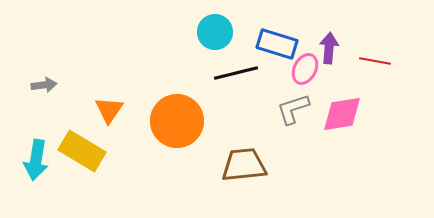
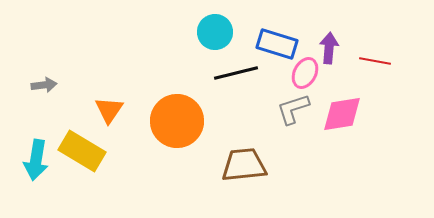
pink ellipse: moved 4 px down
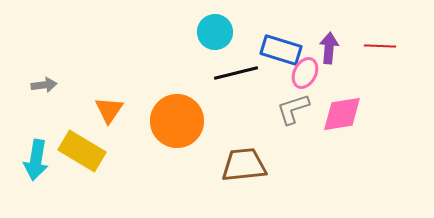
blue rectangle: moved 4 px right, 6 px down
red line: moved 5 px right, 15 px up; rotated 8 degrees counterclockwise
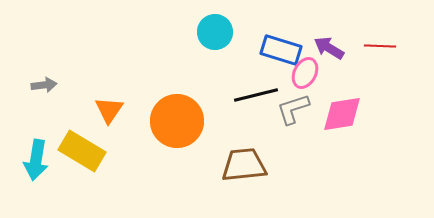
purple arrow: rotated 64 degrees counterclockwise
black line: moved 20 px right, 22 px down
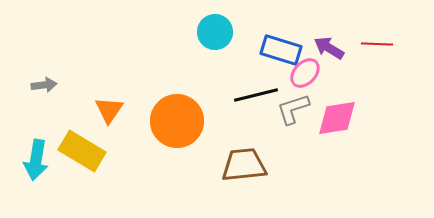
red line: moved 3 px left, 2 px up
pink ellipse: rotated 16 degrees clockwise
pink diamond: moved 5 px left, 4 px down
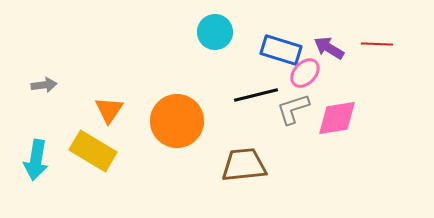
yellow rectangle: moved 11 px right
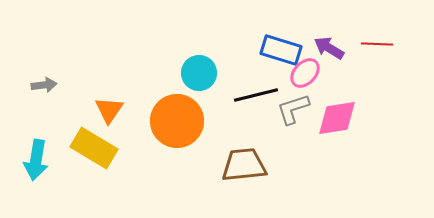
cyan circle: moved 16 px left, 41 px down
yellow rectangle: moved 1 px right, 3 px up
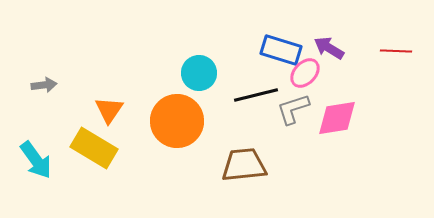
red line: moved 19 px right, 7 px down
cyan arrow: rotated 45 degrees counterclockwise
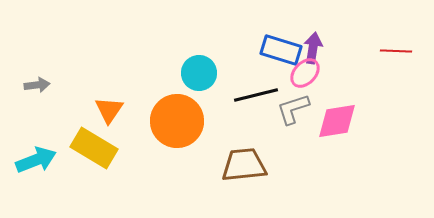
purple arrow: moved 16 px left; rotated 68 degrees clockwise
gray arrow: moved 7 px left
pink diamond: moved 3 px down
cyan arrow: rotated 75 degrees counterclockwise
